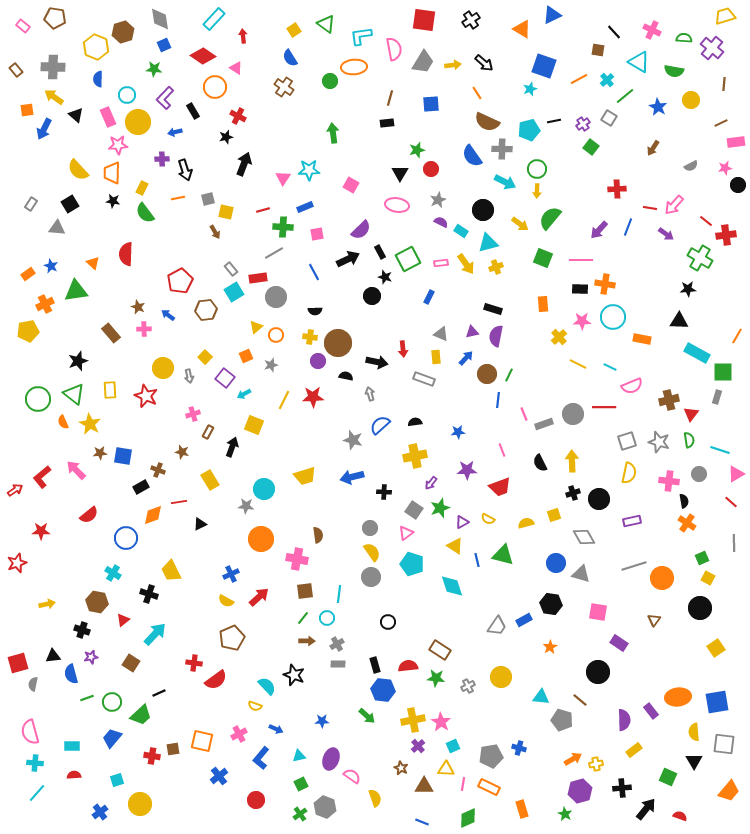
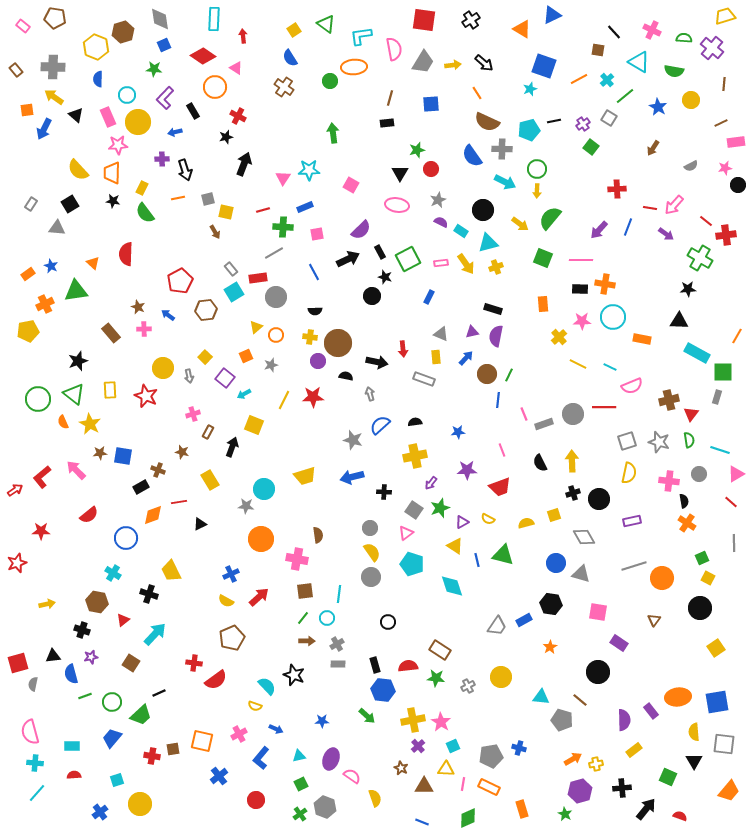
cyan rectangle at (214, 19): rotated 40 degrees counterclockwise
green line at (87, 698): moved 2 px left, 2 px up
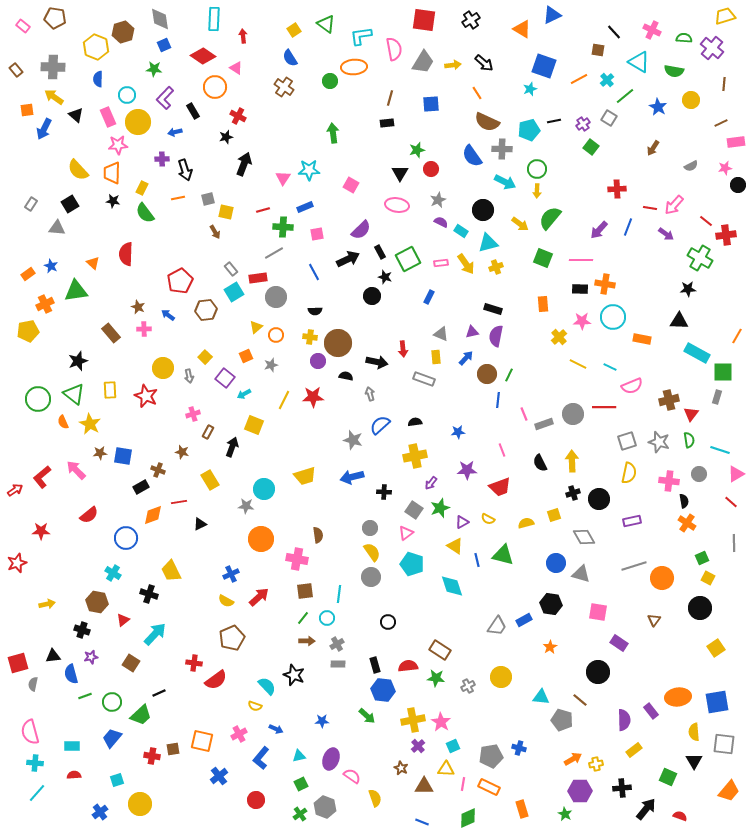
purple hexagon at (580, 791): rotated 15 degrees clockwise
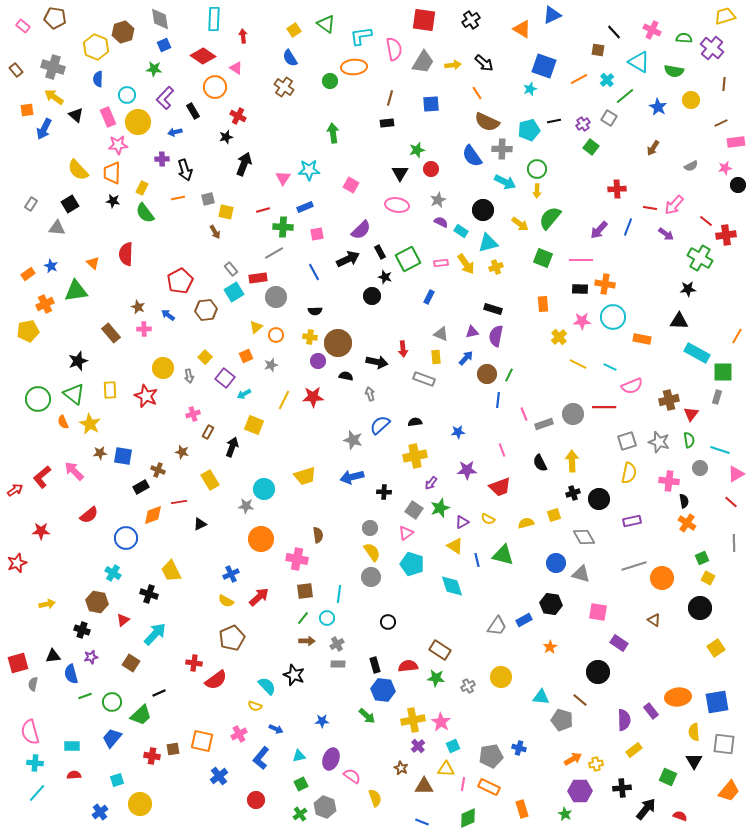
gray cross at (53, 67): rotated 15 degrees clockwise
pink arrow at (76, 470): moved 2 px left, 1 px down
gray circle at (699, 474): moved 1 px right, 6 px up
brown triangle at (654, 620): rotated 32 degrees counterclockwise
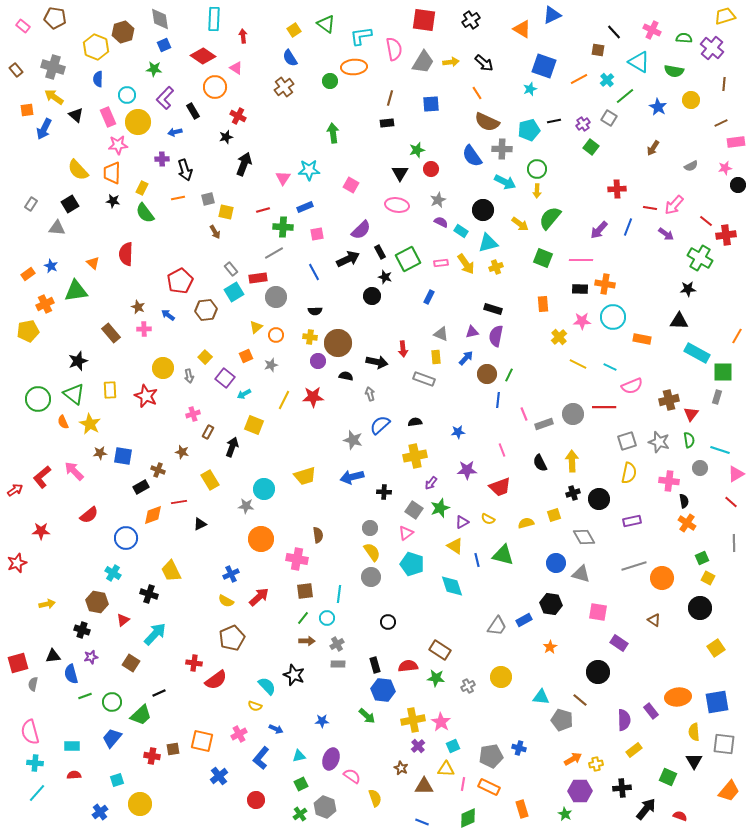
yellow arrow at (453, 65): moved 2 px left, 3 px up
brown cross at (284, 87): rotated 18 degrees clockwise
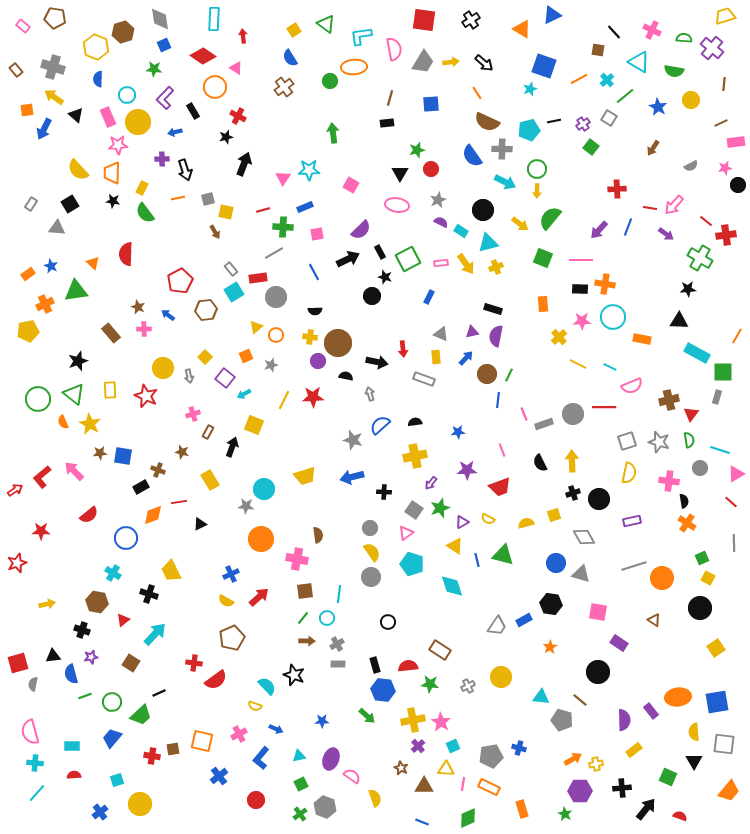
green star at (436, 678): moved 6 px left, 6 px down
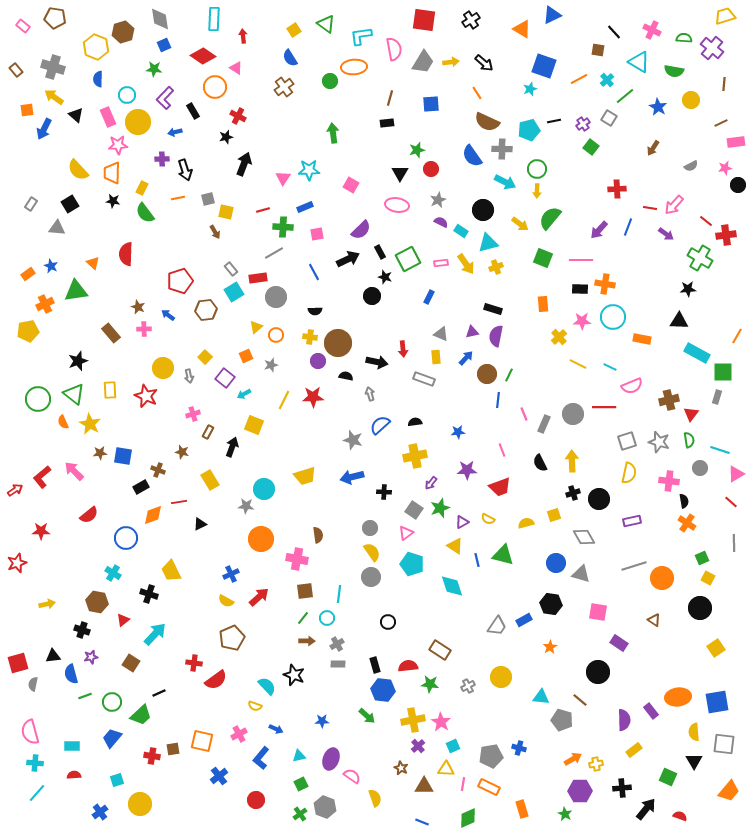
red pentagon at (180, 281): rotated 10 degrees clockwise
gray rectangle at (544, 424): rotated 48 degrees counterclockwise
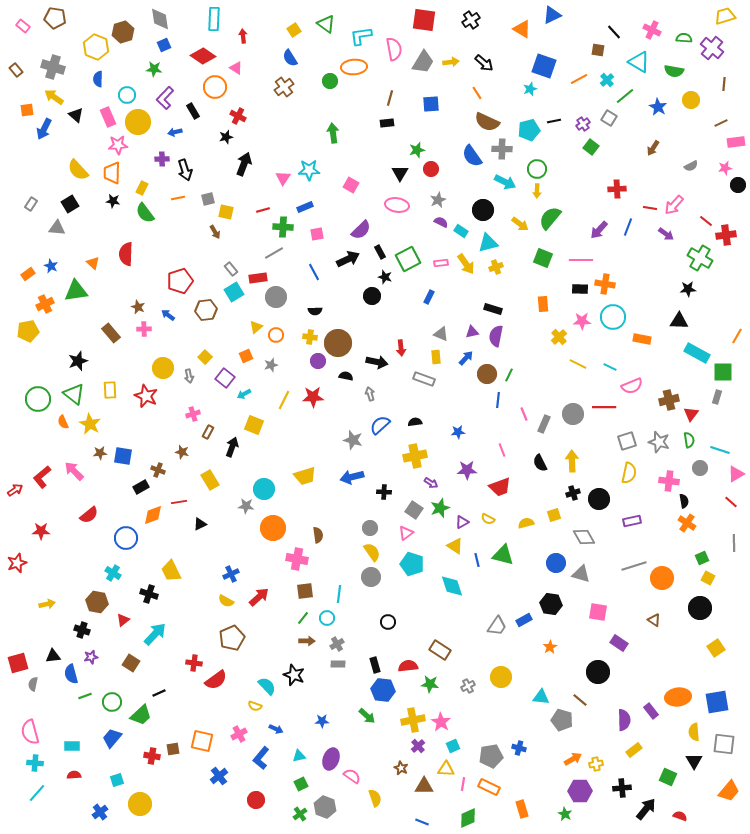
red arrow at (403, 349): moved 2 px left, 1 px up
purple arrow at (431, 483): rotated 96 degrees counterclockwise
orange circle at (261, 539): moved 12 px right, 11 px up
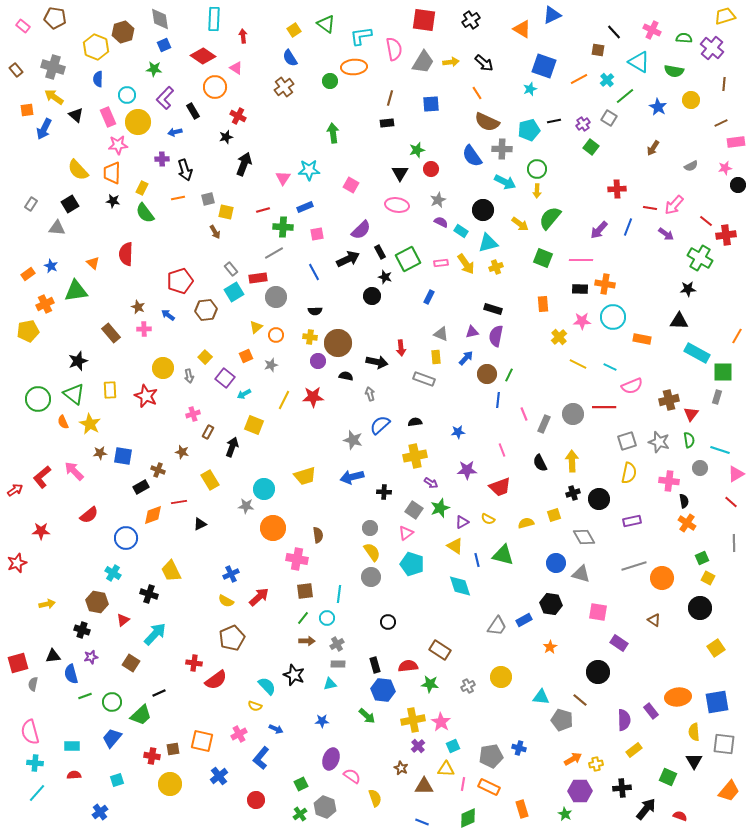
cyan diamond at (452, 586): moved 8 px right
cyan triangle at (299, 756): moved 31 px right, 72 px up
yellow circle at (140, 804): moved 30 px right, 20 px up
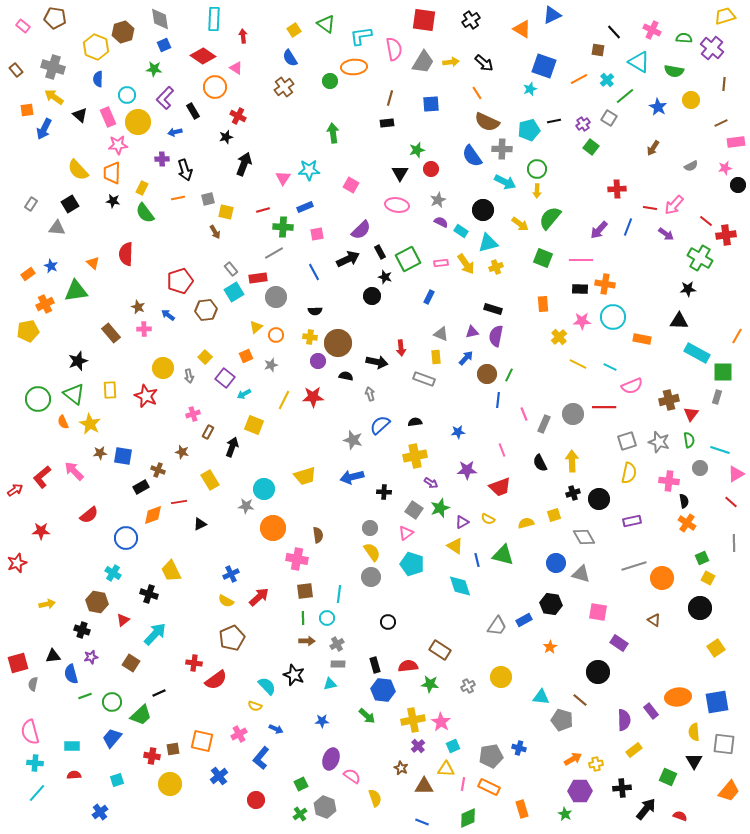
black triangle at (76, 115): moved 4 px right
green line at (303, 618): rotated 40 degrees counterclockwise
